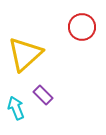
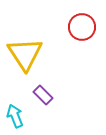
yellow triangle: rotated 21 degrees counterclockwise
cyan arrow: moved 1 px left, 8 px down
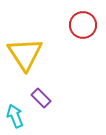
red circle: moved 1 px right, 2 px up
purple rectangle: moved 2 px left, 3 px down
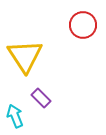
yellow triangle: moved 2 px down
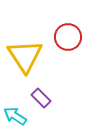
red circle: moved 15 px left, 12 px down
cyan arrow: rotated 35 degrees counterclockwise
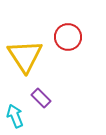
cyan arrow: rotated 35 degrees clockwise
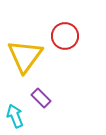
red circle: moved 3 px left, 1 px up
yellow triangle: rotated 9 degrees clockwise
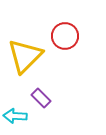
yellow triangle: rotated 9 degrees clockwise
cyan arrow: rotated 65 degrees counterclockwise
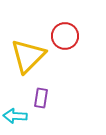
yellow triangle: moved 3 px right
purple rectangle: rotated 54 degrees clockwise
